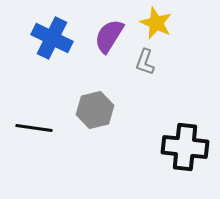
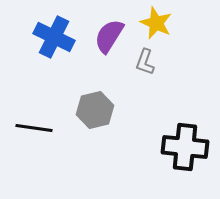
blue cross: moved 2 px right, 1 px up
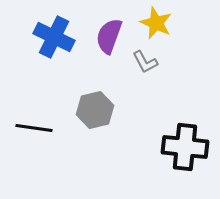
purple semicircle: rotated 12 degrees counterclockwise
gray L-shape: rotated 48 degrees counterclockwise
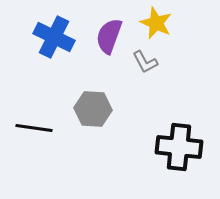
gray hexagon: moved 2 px left, 1 px up; rotated 18 degrees clockwise
black cross: moved 6 px left
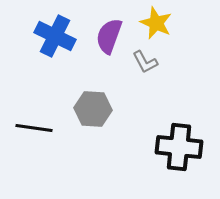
blue cross: moved 1 px right, 1 px up
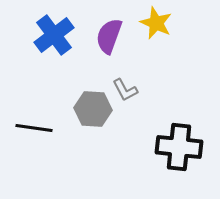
blue cross: moved 1 px left, 1 px up; rotated 27 degrees clockwise
gray L-shape: moved 20 px left, 28 px down
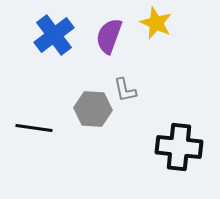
gray L-shape: rotated 16 degrees clockwise
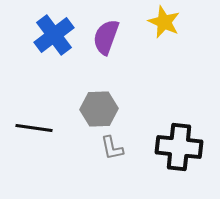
yellow star: moved 8 px right, 1 px up
purple semicircle: moved 3 px left, 1 px down
gray L-shape: moved 13 px left, 58 px down
gray hexagon: moved 6 px right; rotated 6 degrees counterclockwise
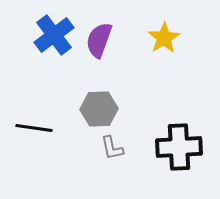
yellow star: moved 16 px down; rotated 16 degrees clockwise
purple semicircle: moved 7 px left, 3 px down
black cross: rotated 9 degrees counterclockwise
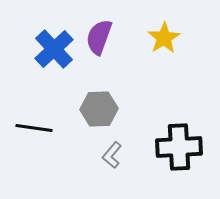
blue cross: moved 14 px down; rotated 6 degrees counterclockwise
purple semicircle: moved 3 px up
gray L-shape: moved 7 px down; rotated 52 degrees clockwise
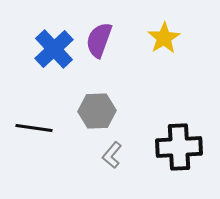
purple semicircle: moved 3 px down
gray hexagon: moved 2 px left, 2 px down
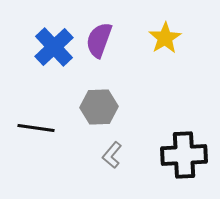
yellow star: moved 1 px right
blue cross: moved 2 px up
gray hexagon: moved 2 px right, 4 px up
black line: moved 2 px right
black cross: moved 5 px right, 8 px down
